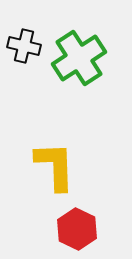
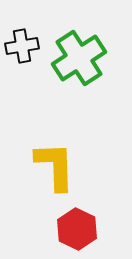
black cross: moved 2 px left; rotated 24 degrees counterclockwise
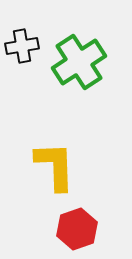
green cross: moved 4 px down
red hexagon: rotated 15 degrees clockwise
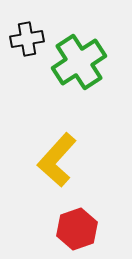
black cross: moved 5 px right, 7 px up
yellow L-shape: moved 2 px right, 6 px up; rotated 136 degrees counterclockwise
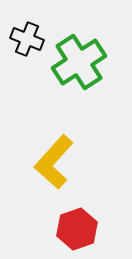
black cross: rotated 32 degrees clockwise
yellow L-shape: moved 3 px left, 2 px down
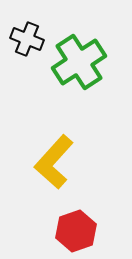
red hexagon: moved 1 px left, 2 px down
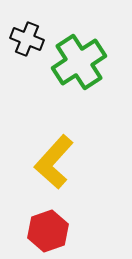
red hexagon: moved 28 px left
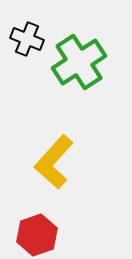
red hexagon: moved 11 px left, 4 px down
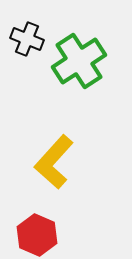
green cross: moved 1 px up
red hexagon: rotated 18 degrees counterclockwise
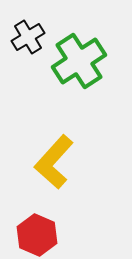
black cross: moved 1 px right, 2 px up; rotated 36 degrees clockwise
